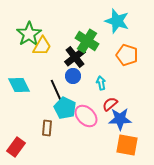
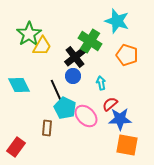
green cross: moved 3 px right
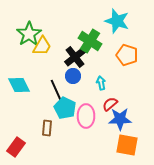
pink ellipse: rotated 45 degrees clockwise
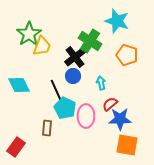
yellow trapezoid: rotated 10 degrees counterclockwise
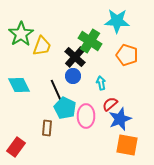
cyan star: rotated 15 degrees counterclockwise
green star: moved 8 px left
black cross: rotated 10 degrees counterclockwise
blue star: rotated 20 degrees counterclockwise
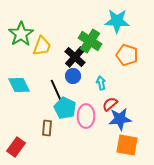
blue star: rotated 15 degrees clockwise
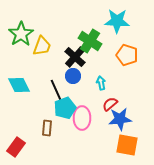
cyan pentagon: rotated 25 degrees clockwise
pink ellipse: moved 4 px left, 2 px down
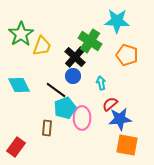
black line: rotated 30 degrees counterclockwise
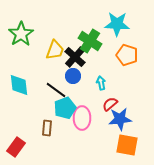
cyan star: moved 3 px down
yellow trapezoid: moved 13 px right, 4 px down
cyan diamond: rotated 20 degrees clockwise
